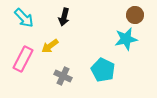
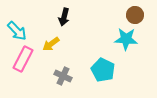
cyan arrow: moved 7 px left, 13 px down
cyan star: rotated 15 degrees clockwise
yellow arrow: moved 1 px right, 2 px up
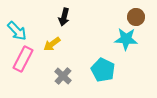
brown circle: moved 1 px right, 2 px down
yellow arrow: moved 1 px right
gray cross: rotated 18 degrees clockwise
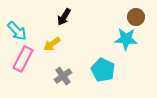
black arrow: rotated 18 degrees clockwise
gray cross: rotated 12 degrees clockwise
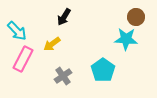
cyan pentagon: rotated 10 degrees clockwise
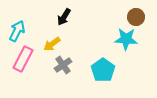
cyan arrow: rotated 110 degrees counterclockwise
gray cross: moved 11 px up
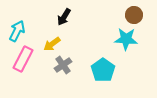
brown circle: moved 2 px left, 2 px up
